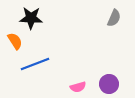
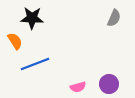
black star: moved 1 px right
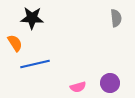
gray semicircle: moved 2 px right; rotated 30 degrees counterclockwise
orange semicircle: moved 2 px down
blue line: rotated 8 degrees clockwise
purple circle: moved 1 px right, 1 px up
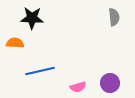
gray semicircle: moved 2 px left, 1 px up
orange semicircle: rotated 54 degrees counterclockwise
blue line: moved 5 px right, 7 px down
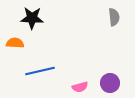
pink semicircle: moved 2 px right
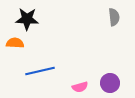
black star: moved 5 px left, 1 px down
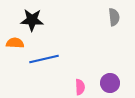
black star: moved 5 px right, 1 px down
blue line: moved 4 px right, 12 px up
pink semicircle: rotated 77 degrees counterclockwise
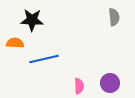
pink semicircle: moved 1 px left, 1 px up
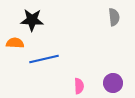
purple circle: moved 3 px right
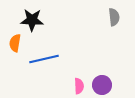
orange semicircle: rotated 84 degrees counterclockwise
purple circle: moved 11 px left, 2 px down
